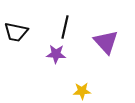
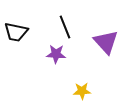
black line: rotated 35 degrees counterclockwise
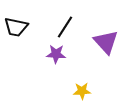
black line: rotated 55 degrees clockwise
black trapezoid: moved 5 px up
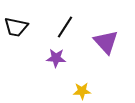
purple star: moved 4 px down
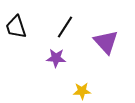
black trapezoid: rotated 60 degrees clockwise
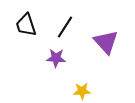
black trapezoid: moved 10 px right, 2 px up
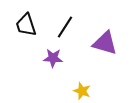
purple triangle: moved 1 px left, 1 px down; rotated 32 degrees counterclockwise
purple star: moved 3 px left
yellow star: rotated 24 degrees clockwise
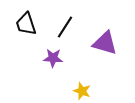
black trapezoid: moved 1 px up
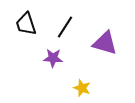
yellow star: moved 3 px up
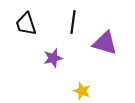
black line: moved 8 px right, 5 px up; rotated 25 degrees counterclockwise
purple star: rotated 18 degrees counterclockwise
yellow star: moved 3 px down
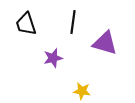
yellow star: rotated 12 degrees counterclockwise
